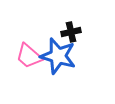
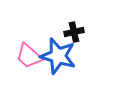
black cross: moved 3 px right
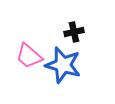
blue star: moved 5 px right, 9 px down
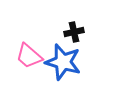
blue star: moved 3 px up
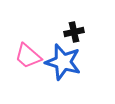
pink trapezoid: moved 1 px left
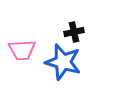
pink trapezoid: moved 6 px left, 6 px up; rotated 44 degrees counterclockwise
